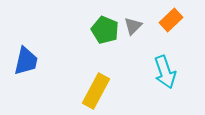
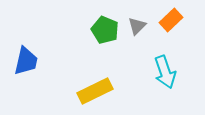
gray triangle: moved 4 px right
yellow rectangle: moved 1 px left; rotated 36 degrees clockwise
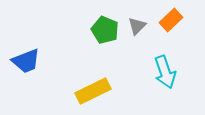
blue trapezoid: rotated 56 degrees clockwise
yellow rectangle: moved 2 px left
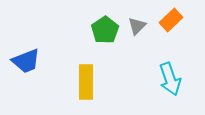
green pentagon: rotated 16 degrees clockwise
cyan arrow: moved 5 px right, 7 px down
yellow rectangle: moved 7 px left, 9 px up; rotated 64 degrees counterclockwise
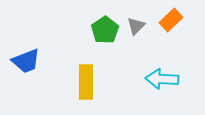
gray triangle: moved 1 px left
cyan arrow: moved 8 px left; rotated 112 degrees clockwise
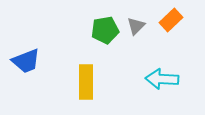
green pentagon: rotated 24 degrees clockwise
